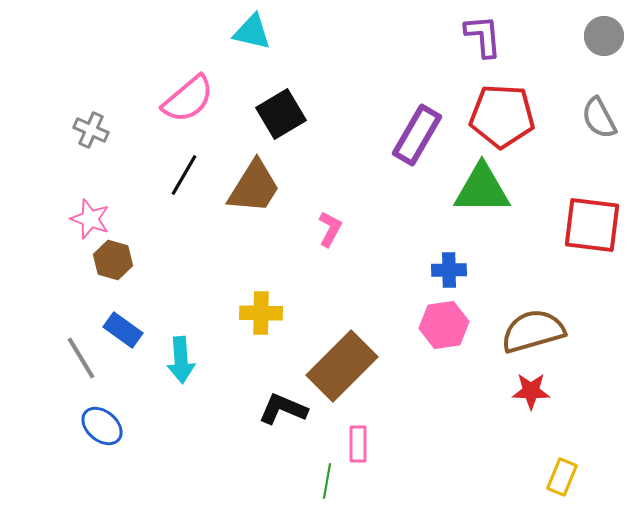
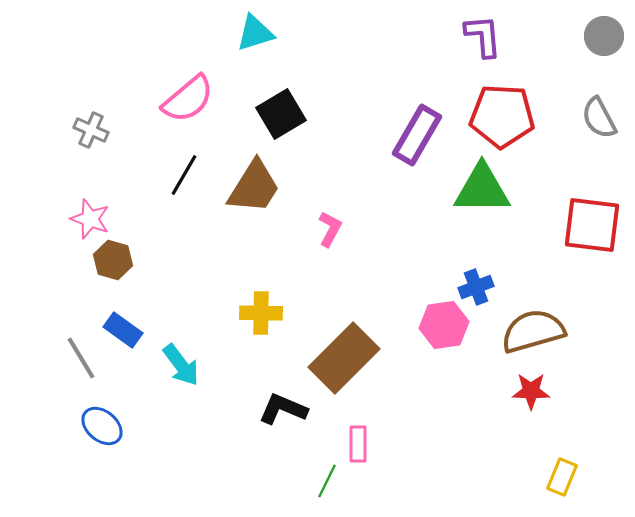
cyan triangle: moved 3 px right, 1 px down; rotated 30 degrees counterclockwise
blue cross: moved 27 px right, 17 px down; rotated 20 degrees counterclockwise
cyan arrow: moved 5 px down; rotated 33 degrees counterclockwise
brown rectangle: moved 2 px right, 8 px up
green line: rotated 16 degrees clockwise
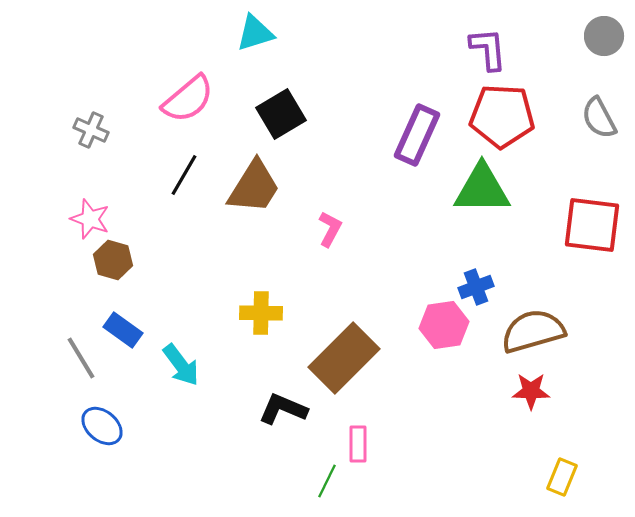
purple L-shape: moved 5 px right, 13 px down
purple rectangle: rotated 6 degrees counterclockwise
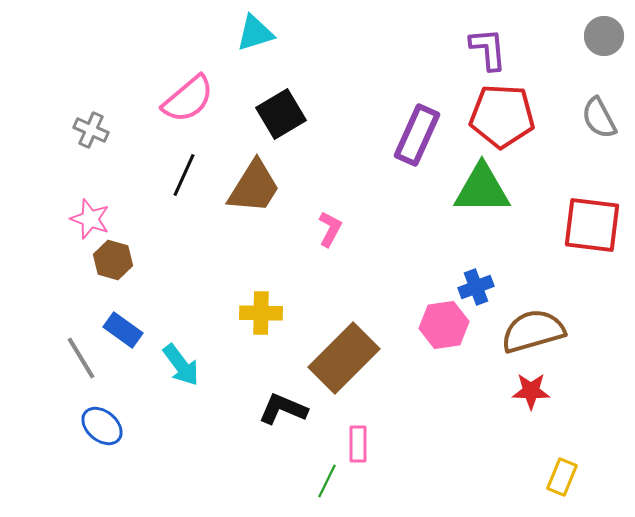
black line: rotated 6 degrees counterclockwise
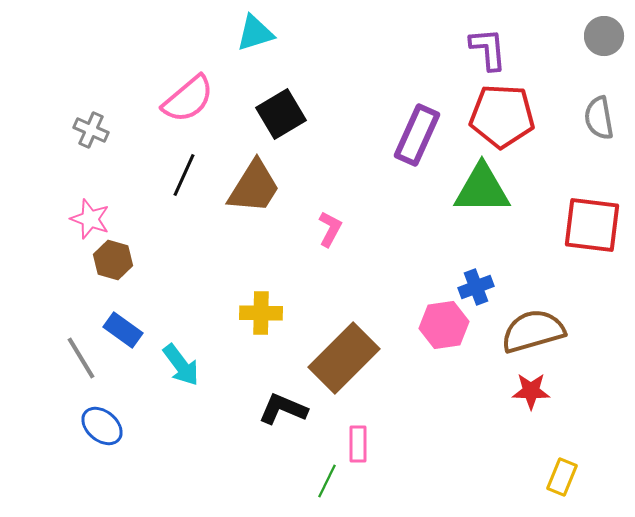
gray semicircle: rotated 18 degrees clockwise
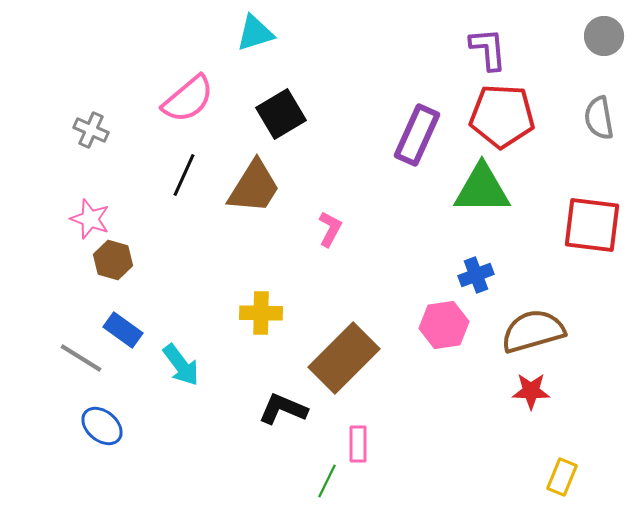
blue cross: moved 12 px up
gray line: rotated 27 degrees counterclockwise
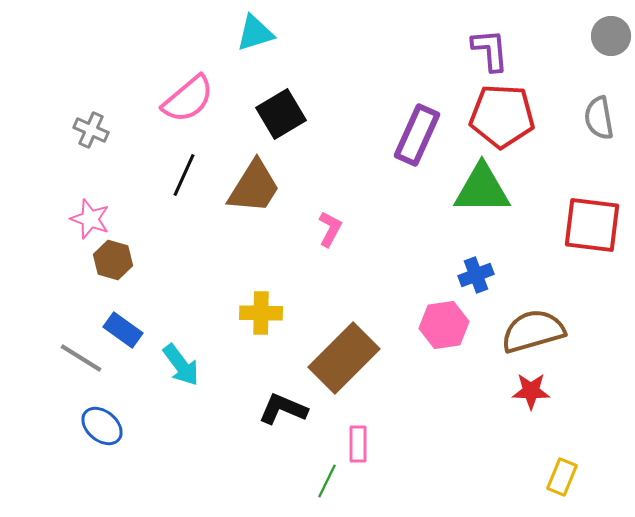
gray circle: moved 7 px right
purple L-shape: moved 2 px right, 1 px down
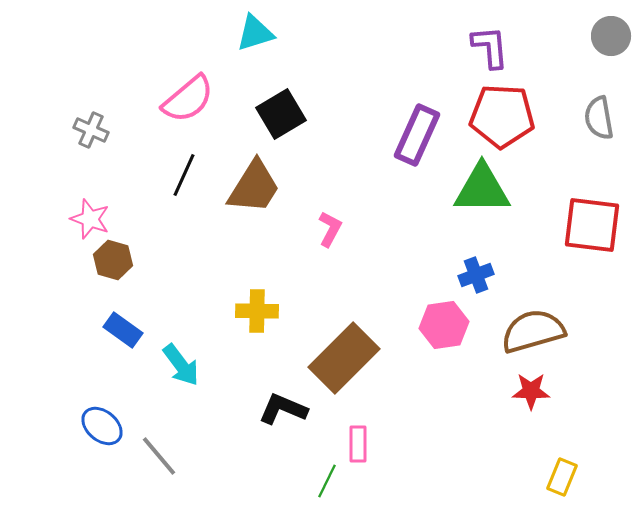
purple L-shape: moved 3 px up
yellow cross: moved 4 px left, 2 px up
gray line: moved 78 px right, 98 px down; rotated 18 degrees clockwise
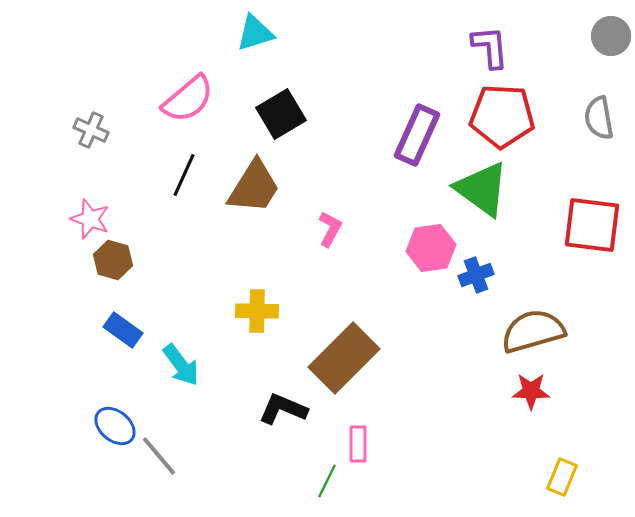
green triangle: rotated 36 degrees clockwise
pink hexagon: moved 13 px left, 77 px up
blue ellipse: moved 13 px right
